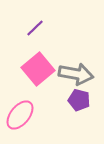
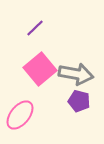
pink square: moved 2 px right
purple pentagon: moved 1 px down
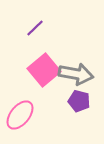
pink square: moved 4 px right, 1 px down
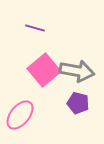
purple line: rotated 60 degrees clockwise
gray arrow: moved 1 px right, 3 px up
purple pentagon: moved 1 px left, 2 px down
